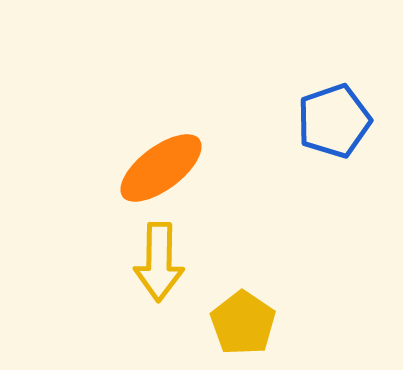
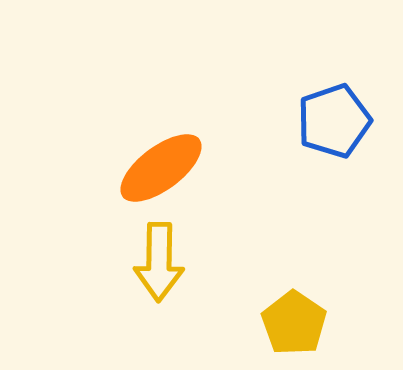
yellow pentagon: moved 51 px right
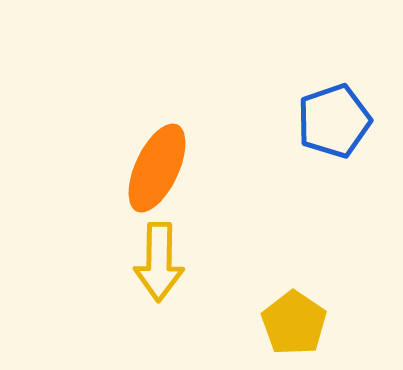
orange ellipse: moved 4 px left; rotated 28 degrees counterclockwise
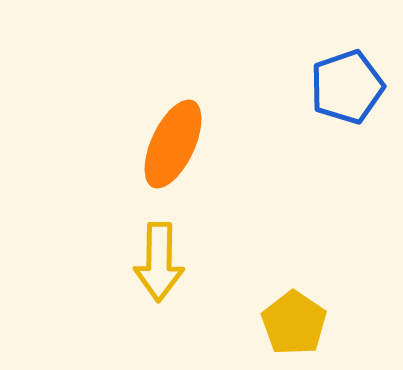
blue pentagon: moved 13 px right, 34 px up
orange ellipse: moved 16 px right, 24 px up
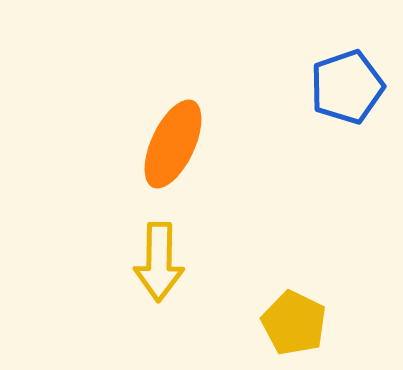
yellow pentagon: rotated 8 degrees counterclockwise
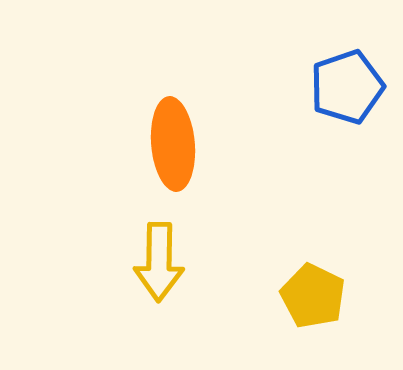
orange ellipse: rotated 30 degrees counterclockwise
yellow pentagon: moved 19 px right, 27 px up
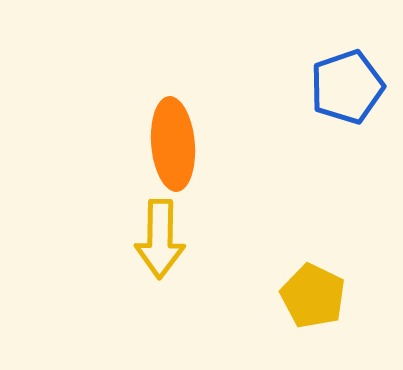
yellow arrow: moved 1 px right, 23 px up
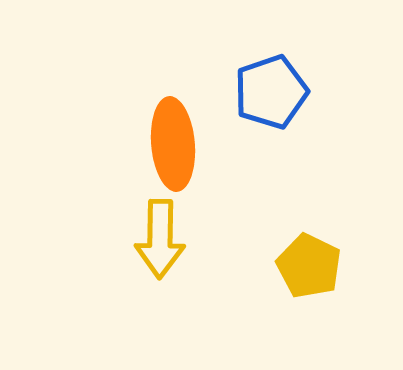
blue pentagon: moved 76 px left, 5 px down
yellow pentagon: moved 4 px left, 30 px up
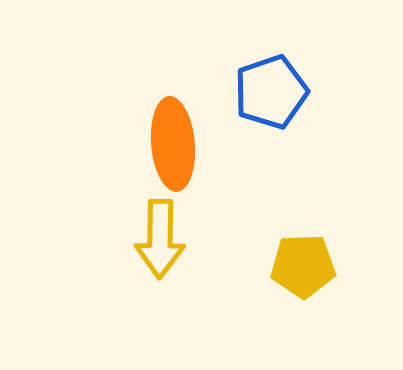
yellow pentagon: moved 6 px left; rotated 28 degrees counterclockwise
